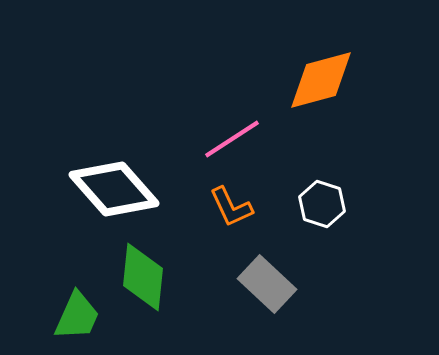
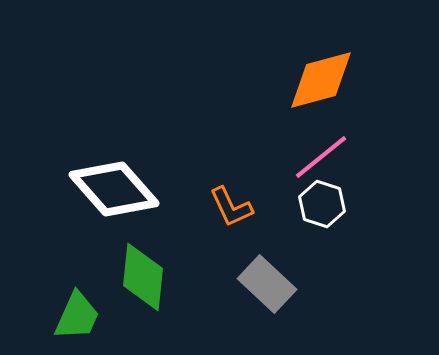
pink line: moved 89 px right, 18 px down; rotated 6 degrees counterclockwise
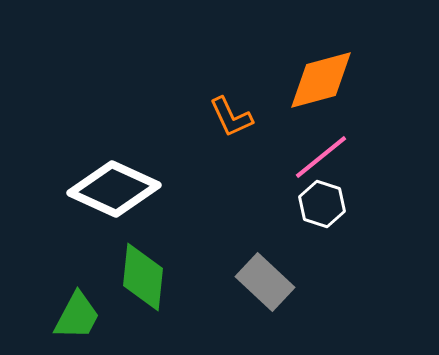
white diamond: rotated 24 degrees counterclockwise
orange L-shape: moved 90 px up
gray rectangle: moved 2 px left, 2 px up
green trapezoid: rotated 4 degrees clockwise
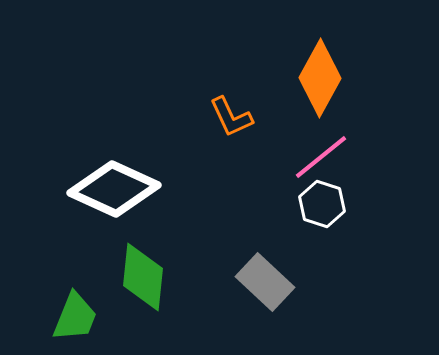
orange diamond: moved 1 px left, 2 px up; rotated 46 degrees counterclockwise
green trapezoid: moved 2 px left, 1 px down; rotated 6 degrees counterclockwise
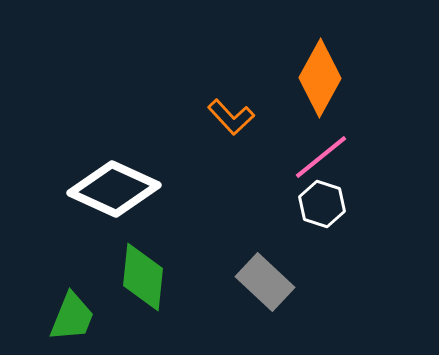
orange L-shape: rotated 18 degrees counterclockwise
green trapezoid: moved 3 px left
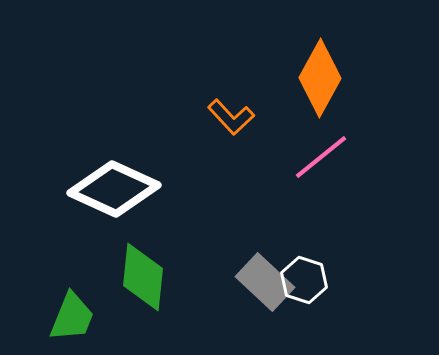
white hexagon: moved 18 px left, 76 px down
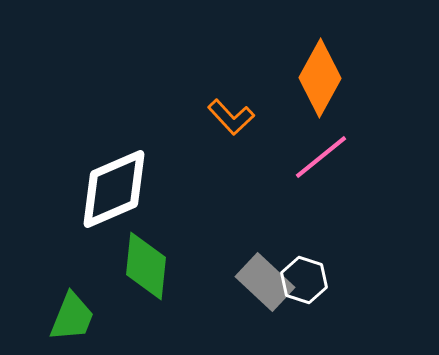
white diamond: rotated 48 degrees counterclockwise
green diamond: moved 3 px right, 11 px up
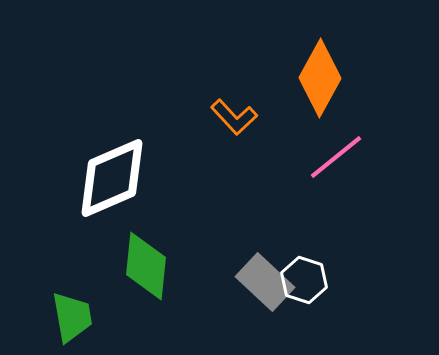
orange L-shape: moved 3 px right
pink line: moved 15 px right
white diamond: moved 2 px left, 11 px up
green trapezoid: rotated 32 degrees counterclockwise
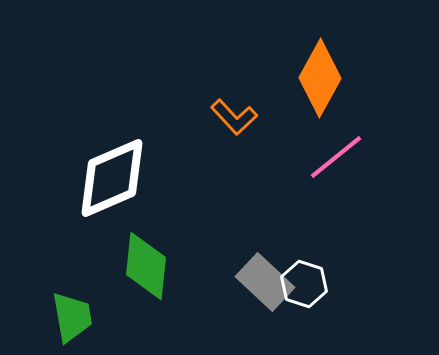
white hexagon: moved 4 px down
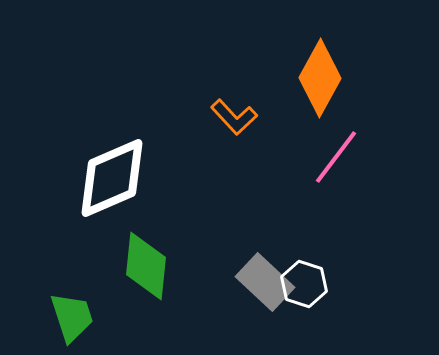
pink line: rotated 14 degrees counterclockwise
green trapezoid: rotated 8 degrees counterclockwise
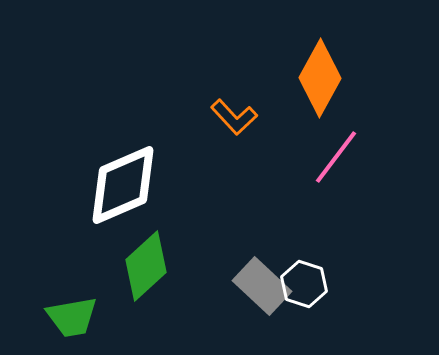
white diamond: moved 11 px right, 7 px down
green diamond: rotated 42 degrees clockwise
gray rectangle: moved 3 px left, 4 px down
green trapezoid: rotated 98 degrees clockwise
